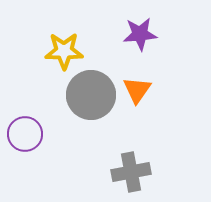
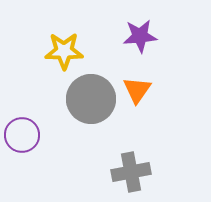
purple star: moved 2 px down
gray circle: moved 4 px down
purple circle: moved 3 px left, 1 px down
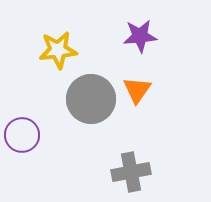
yellow star: moved 6 px left, 1 px up; rotated 6 degrees counterclockwise
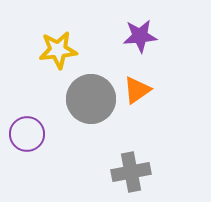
orange triangle: rotated 20 degrees clockwise
purple circle: moved 5 px right, 1 px up
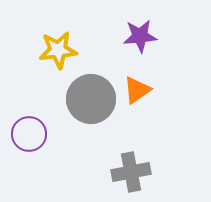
purple circle: moved 2 px right
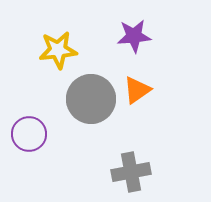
purple star: moved 6 px left
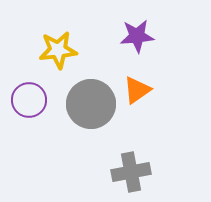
purple star: moved 3 px right
gray circle: moved 5 px down
purple circle: moved 34 px up
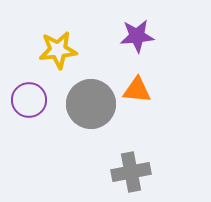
orange triangle: rotated 40 degrees clockwise
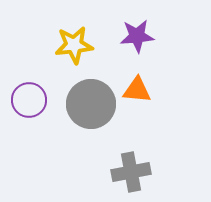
yellow star: moved 16 px right, 5 px up
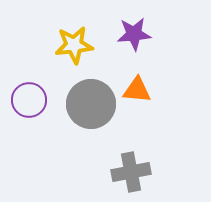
purple star: moved 3 px left, 2 px up
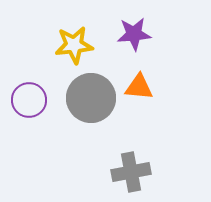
orange triangle: moved 2 px right, 3 px up
gray circle: moved 6 px up
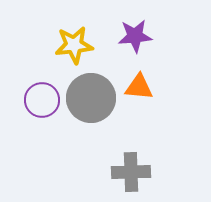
purple star: moved 1 px right, 2 px down
purple circle: moved 13 px right
gray cross: rotated 9 degrees clockwise
